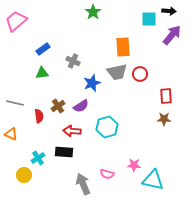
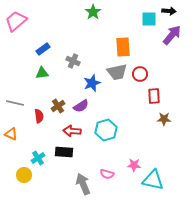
red rectangle: moved 12 px left
cyan hexagon: moved 1 px left, 3 px down
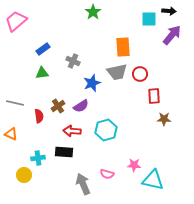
cyan cross: rotated 24 degrees clockwise
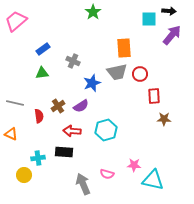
orange rectangle: moved 1 px right, 1 px down
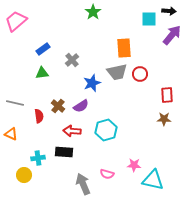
gray cross: moved 1 px left, 1 px up; rotated 24 degrees clockwise
red rectangle: moved 13 px right, 1 px up
brown cross: rotated 16 degrees counterclockwise
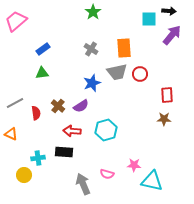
gray cross: moved 19 px right, 11 px up; rotated 16 degrees counterclockwise
gray line: rotated 42 degrees counterclockwise
red semicircle: moved 3 px left, 3 px up
cyan triangle: moved 1 px left, 1 px down
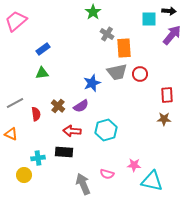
gray cross: moved 16 px right, 15 px up
red semicircle: moved 1 px down
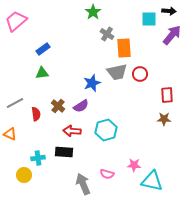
orange triangle: moved 1 px left
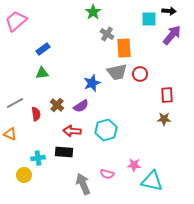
brown cross: moved 1 px left, 1 px up
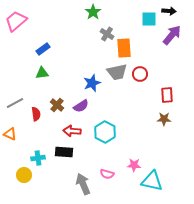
cyan hexagon: moved 1 px left, 2 px down; rotated 15 degrees counterclockwise
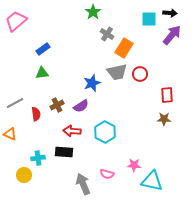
black arrow: moved 1 px right, 2 px down
orange rectangle: rotated 36 degrees clockwise
brown cross: rotated 24 degrees clockwise
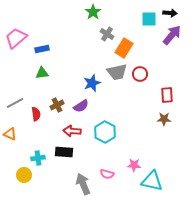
pink trapezoid: moved 17 px down
blue rectangle: moved 1 px left; rotated 24 degrees clockwise
